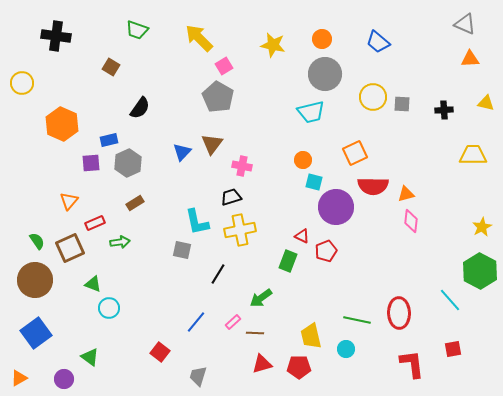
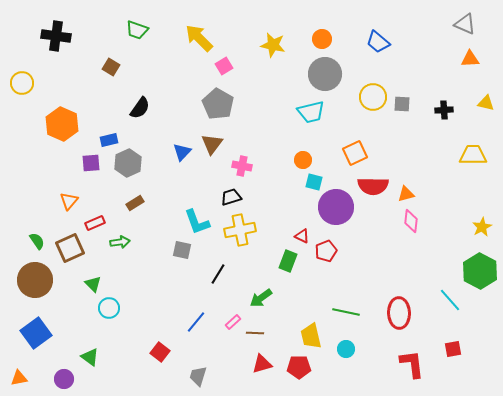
gray pentagon at (218, 97): moved 7 px down
cyan L-shape at (197, 222): rotated 8 degrees counterclockwise
green triangle at (93, 284): rotated 24 degrees clockwise
green line at (357, 320): moved 11 px left, 8 px up
orange triangle at (19, 378): rotated 18 degrees clockwise
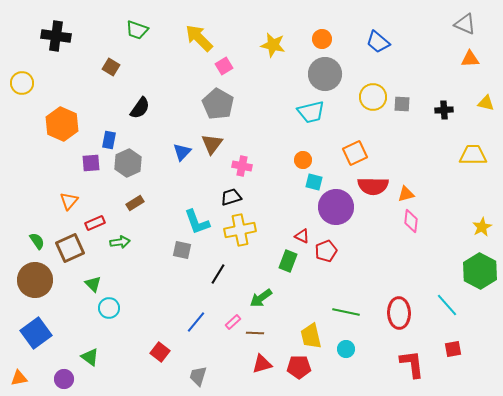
blue rectangle at (109, 140): rotated 66 degrees counterclockwise
cyan line at (450, 300): moved 3 px left, 5 px down
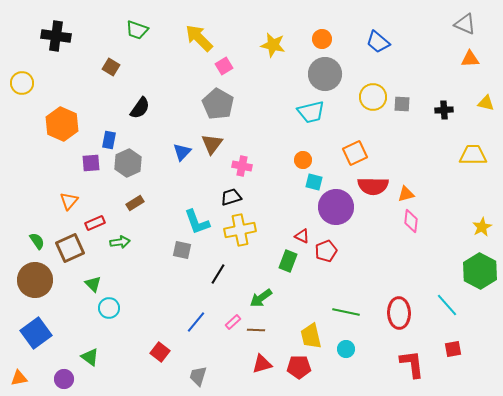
brown line at (255, 333): moved 1 px right, 3 px up
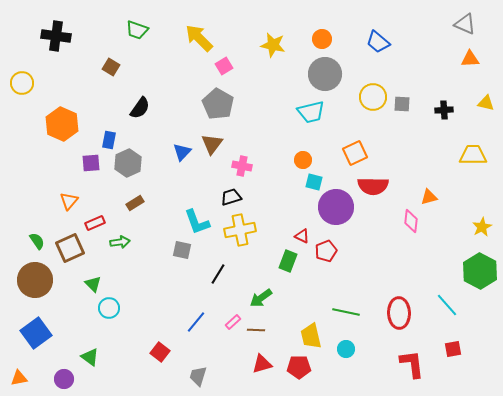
orange triangle at (406, 194): moved 23 px right, 3 px down
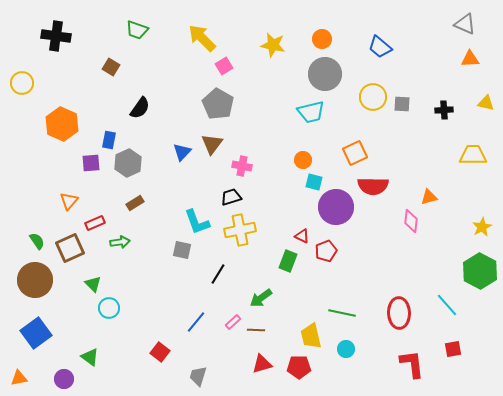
yellow arrow at (199, 38): moved 3 px right
blue trapezoid at (378, 42): moved 2 px right, 5 px down
green line at (346, 312): moved 4 px left, 1 px down
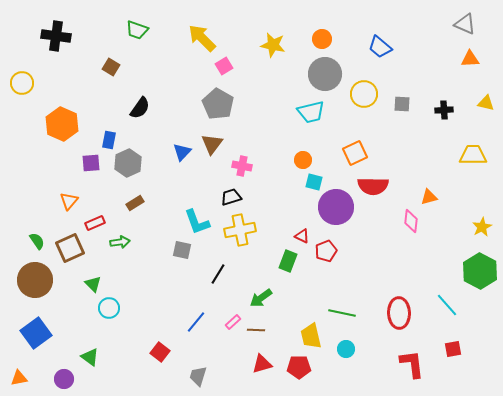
yellow circle at (373, 97): moved 9 px left, 3 px up
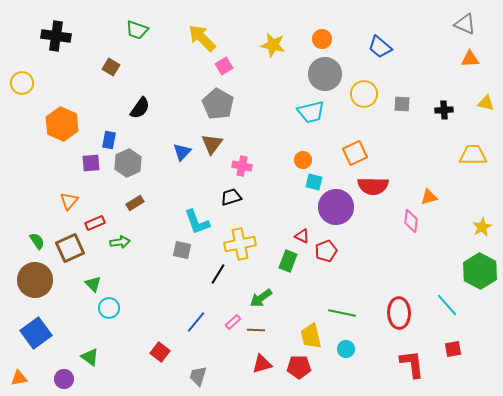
yellow cross at (240, 230): moved 14 px down
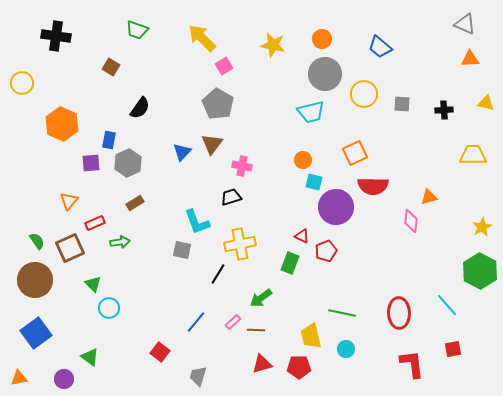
green rectangle at (288, 261): moved 2 px right, 2 px down
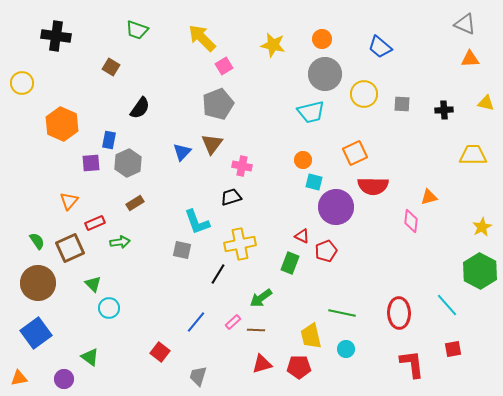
gray pentagon at (218, 104): rotated 20 degrees clockwise
brown circle at (35, 280): moved 3 px right, 3 px down
